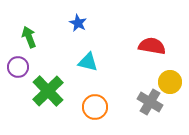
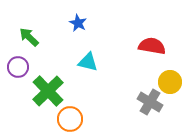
green arrow: rotated 25 degrees counterclockwise
orange circle: moved 25 px left, 12 px down
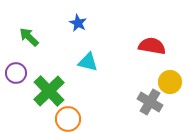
purple circle: moved 2 px left, 6 px down
green cross: moved 1 px right
orange circle: moved 2 px left
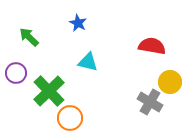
orange circle: moved 2 px right, 1 px up
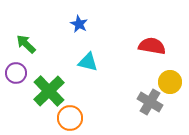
blue star: moved 1 px right, 1 px down
green arrow: moved 3 px left, 7 px down
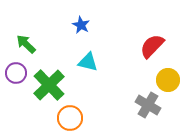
blue star: moved 2 px right, 1 px down
red semicircle: rotated 56 degrees counterclockwise
yellow circle: moved 2 px left, 2 px up
green cross: moved 6 px up
gray cross: moved 2 px left, 3 px down
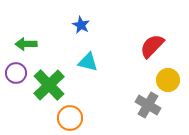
green arrow: rotated 45 degrees counterclockwise
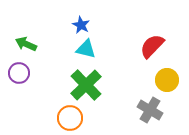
green arrow: rotated 25 degrees clockwise
cyan triangle: moved 2 px left, 13 px up
purple circle: moved 3 px right
yellow circle: moved 1 px left
green cross: moved 37 px right
gray cross: moved 2 px right, 5 px down
